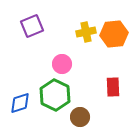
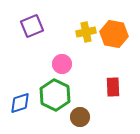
orange hexagon: rotated 16 degrees clockwise
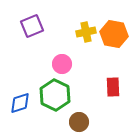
brown circle: moved 1 px left, 5 px down
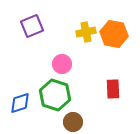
red rectangle: moved 2 px down
green hexagon: rotated 8 degrees counterclockwise
brown circle: moved 6 px left
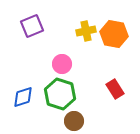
yellow cross: moved 1 px up
red rectangle: moved 2 px right; rotated 30 degrees counterclockwise
green hexagon: moved 5 px right, 1 px up
blue diamond: moved 3 px right, 6 px up
brown circle: moved 1 px right, 1 px up
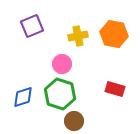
yellow cross: moved 8 px left, 5 px down
red rectangle: rotated 42 degrees counterclockwise
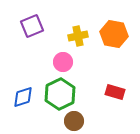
pink circle: moved 1 px right, 2 px up
red rectangle: moved 3 px down
green hexagon: rotated 16 degrees clockwise
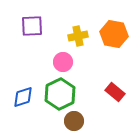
purple square: rotated 20 degrees clockwise
red rectangle: rotated 24 degrees clockwise
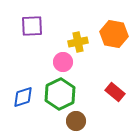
yellow cross: moved 6 px down
brown circle: moved 2 px right
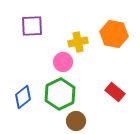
blue diamond: rotated 20 degrees counterclockwise
